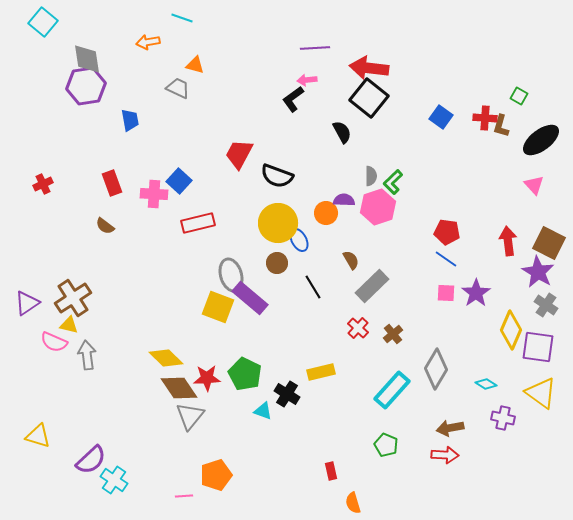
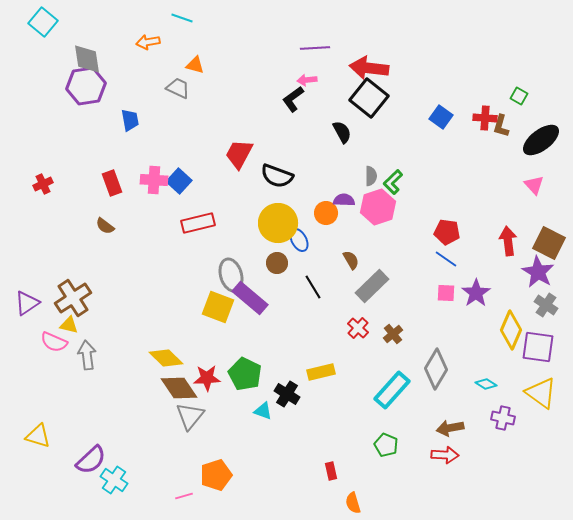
pink cross at (154, 194): moved 14 px up
pink line at (184, 496): rotated 12 degrees counterclockwise
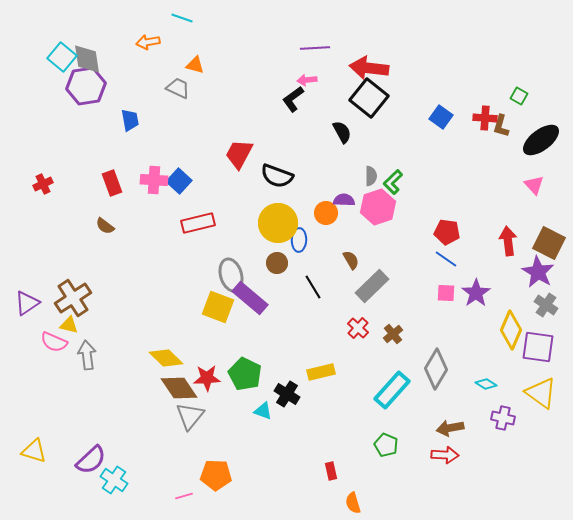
cyan square at (43, 22): moved 19 px right, 35 px down
blue ellipse at (299, 240): rotated 30 degrees clockwise
yellow triangle at (38, 436): moved 4 px left, 15 px down
orange pentagon at (216, 475): rotated 20 degrees clockwise
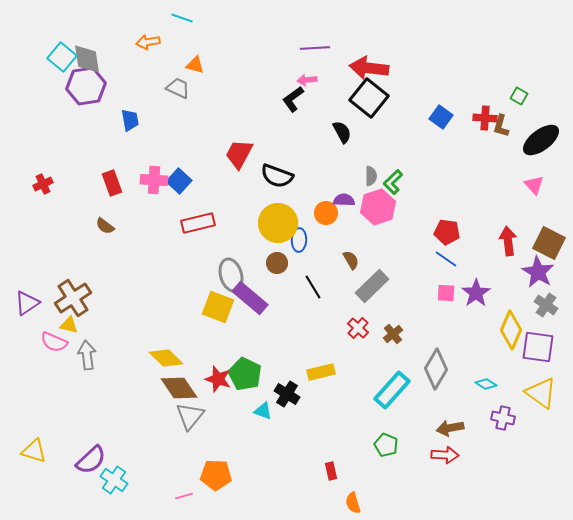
red star at (207, 378): moved 11 px right, 1 px down; rotated 20 degrees clockwise
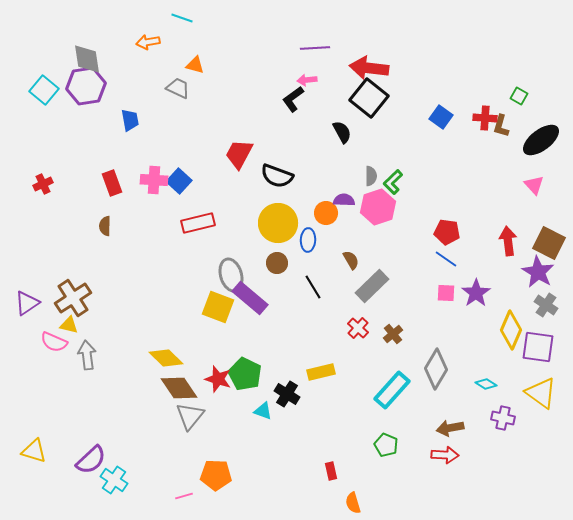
cyan square at (62, 57): moved 18 px left, 33 px down
brown semicircle at (105, 226): rotated 54 degrees clockwise
blue ellipse at (299, 240): moved 9 px right
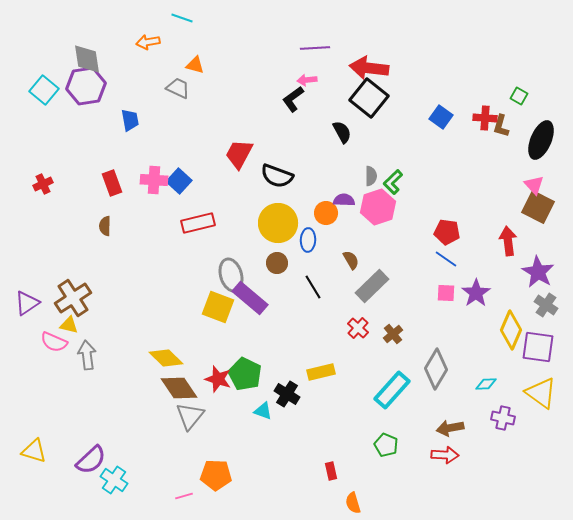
black ellipse at (541, 140): rotated 30 degrees counterclockwise
brown square at (549, 243): moved 11 px left, 36 px up
cyan diamond at (486, 384): rotated 35 degrees counterclockwise
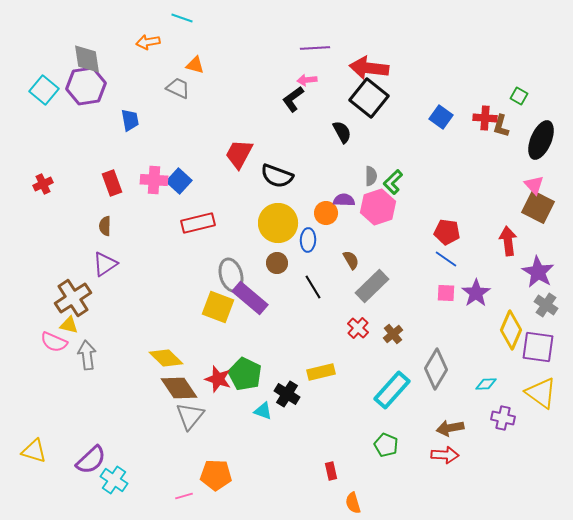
purple triangle at (27, 303): moved 78 px right, 39 px up
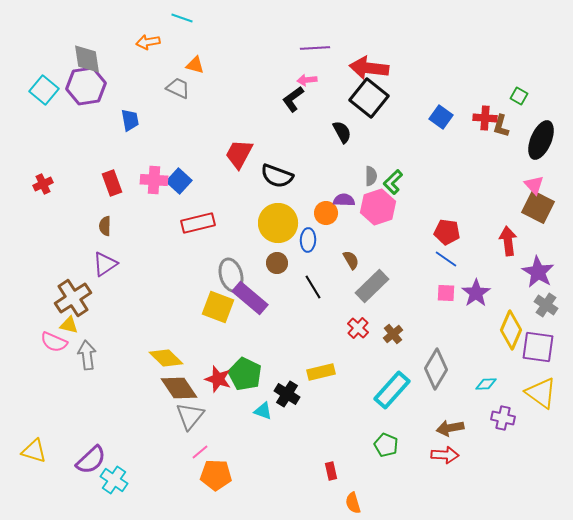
pink line at (184, 496): moved 16 px right, 44 px up; rotated 24 degrees counterclockwise
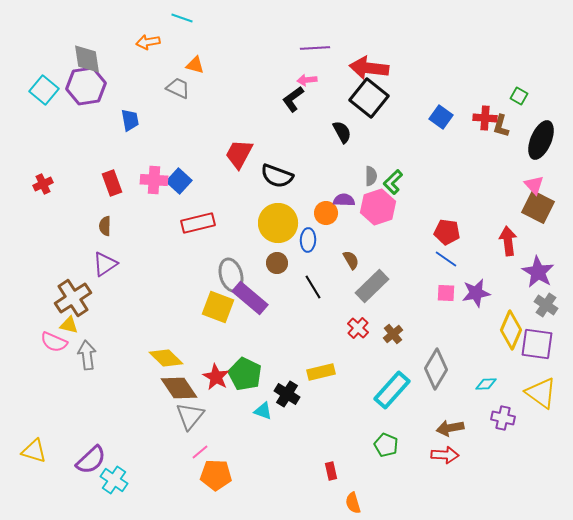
purple star at (476, 293): rotated 24 degrees clockwise
purple square at (538, 347): moved 1 px left, 3 px up
red star at (218, 379): moved 2 px left, 2 px up; rotated 12 degrees clockwise
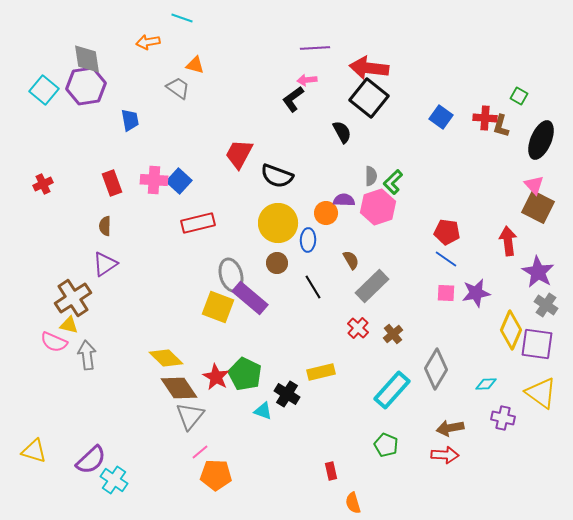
gray trapezoid at (178, 88): rotated 10 degrees clockwise
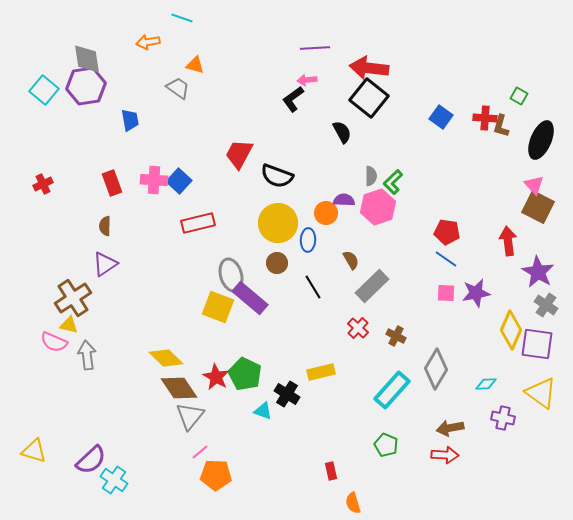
brown cross at (393, 334): moved 3 px right, 2 px down; rotated 24 degrees counterclockwise
